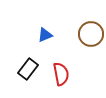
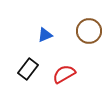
brown circle: moved 2 px left, 3 px up
red semicircle: moved 3 px right; rotated 110 degrees counterclockwise
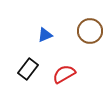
brown circle: moved 1 px right
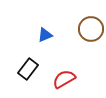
brown circle: moved 1 px right, 2 px up
red semicircle: moved 5 px down
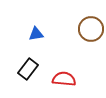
blue triangle: moved 9 px left, 1 px up; rotated 14 degrees clockwise
red semicircle: rotated 35 degrees clockwise
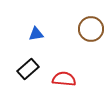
black rectangle: rotated 10 degrees clockwise
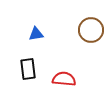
brown circle: moved 1 px down
black rectangle: rotated 55 degrees counterclockwise
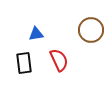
black rectangle: moved 4 px left, 6 px up
red semicircle: moved 5 px left, 19 px up; rotated 60 degrees clockwise
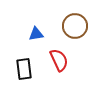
brown circle: moved 16 px left, 4 px up
black rectangle: moved 6 px down
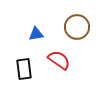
brown circle: moved 2 px right, 1 px down
red semicircle: rotated 30 degrees counterclockwise
